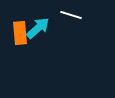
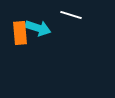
cyan arrow: rotated 60 degrees clockwise
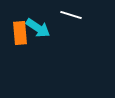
cyan arrow: rotated 15 degrees clockwise
